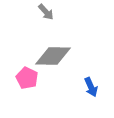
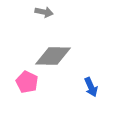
gray arrow: moved 2 px left; rotated 36 degrees counterclockwise
pink pentagon: moved 4 px down
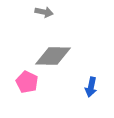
blue arrow: rotated 36 degrees clockwise
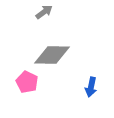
gray arrow: rotated 48 degrees counterclockwise
gray diamond: moved 1 px left, 1 px up
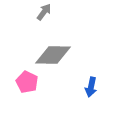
gray arrow: rotated 18 degrees counterclockwise
gray diamond: moved 1 px right
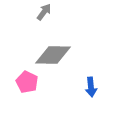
blue arrow: rotated 18 degrees counterclockwise
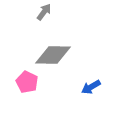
blue arrow: rotated 66 degrees clockwise
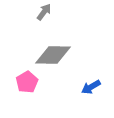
pink pentagon: rotated 15 degrees clockwise
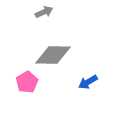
gray arrow: rotated 30 degrees clockwise
blue arrow: moved 3 px left, 5 px up
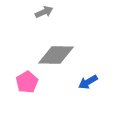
gray diamond: moved 3 px right
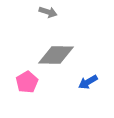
gray arrow: moved 4 px right; rotated 42 degrees clockwise
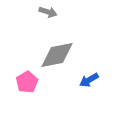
gray diamond: moved 1 px right; rotated 12 degrees counterclockwise
blue arrow: moved 1 px right, 2 px up
